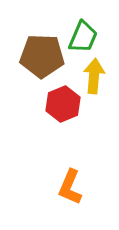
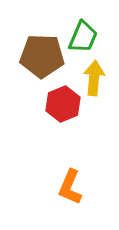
yellow arrow: moved 2 px down
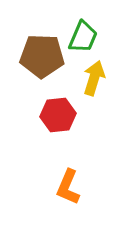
yellow arrow: rotated 12 degrees clockwise
red hexagon: moved 5 px left, 11 px down; rotated 16 degrees clockwise
orange L-shape: moved 2 px left
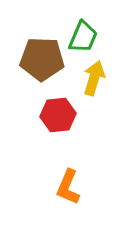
brown pentagon: moved 3 px down
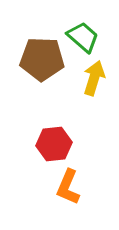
green trapezoid: rotated 72 degrees counterclockwise
red hexagon: moved 4 px left, 29 px down
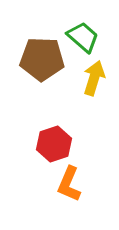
red hexagon: rotated 12 degrees counterclockwise
orange L-shape: moved 1 px right, 3 px up
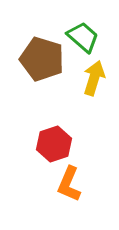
brown pentagon: rotated 15 degrees clockwise
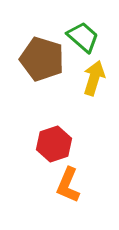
orange L-shape: moved 1 px left, 1 px down
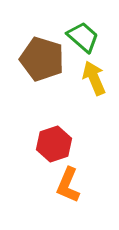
yellow arrow: rotated 40 degrees counterclockwise
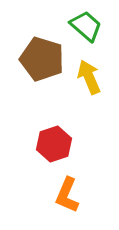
green trapezoid: moved 3 px right, 11 px up
yellow arrow: moved 5 px left, 1 px up
orange L-shape: moved 1 px left, 10 px down
